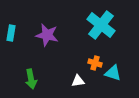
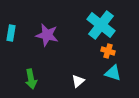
orange cross: moved 13 px right, 12 px up
white triangle: rotated 32 degrees counterclockwise
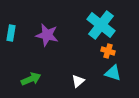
green arrow: rotated 102 degrees counterclockwise
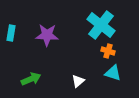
purple star: rotated 10 degrees counterclockwise
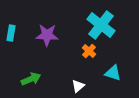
orange cross: moved 19 px left; rotated 24 degrees clockwise
white triangle: moved 5 px down
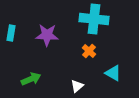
cyan cross: moved 7 px left, 6 px up; rotated 32 degrees counterclockwise
cyan triangle: rotated 12 degrees clockwise
white triangle: moved 1 px left
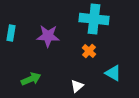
purple star: moved 1 px right, 1 px down
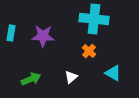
purple star: moved 5 px left
white triangle: moved 6 px left, 9 px up
